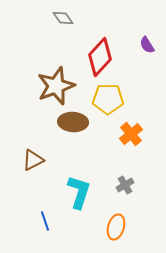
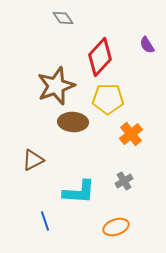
gray cross: moved 1 px left, 4 px up
cyan L-shape: rotated 76 degrees clockwise
orange ellipse: rotated 55 degrees clockwise
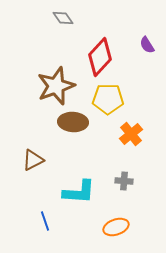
gray cross: rotated 36 degrees clockwise
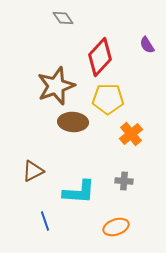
brown triangle: moved 11 px down
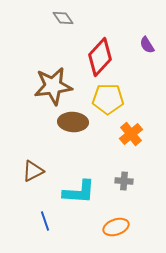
brown star: moved 3 px left; rotated 12 degrees clockwise
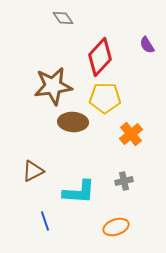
yellow pentagon: moved 3 px left, 1 px up
gray cross: rotated 18 degrees counterclockwise
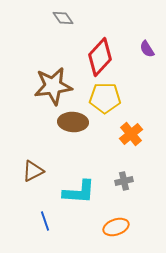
purple semicircle: moved 4 px down
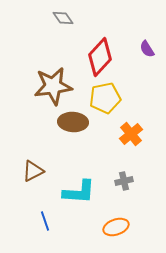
yellow pentagon: rotated 12 degrees counterclockwise
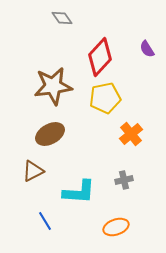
gray diamond: moved 1 px left
brown ellipse: moved 23 px left, 12 px down; rotated 32 degrees counterclockwise
gray cross: moved 1 px up
blue line: rotated 12 degrees counterclockwise
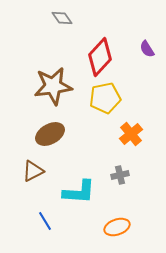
gray cross: moved 4 px left, 5 px up
orange ellipse: moved 1 px right
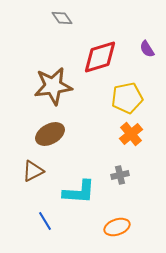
red diamond: rotated 30 degrees clockwise
yellow pentagon: moved 22 px right
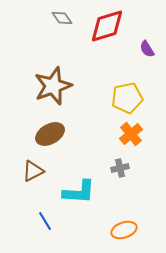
red diamond: moved 7 px right, 31 px up
brown star: rotated 12 degrees counterclockwise
gray cross: moved 7 px up
orange ellipse: moved 7 px right, 3 px down
